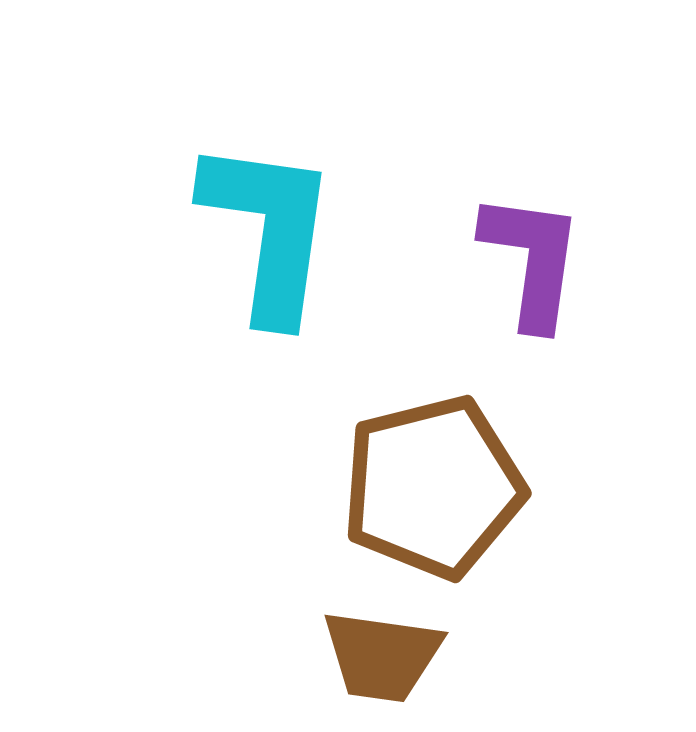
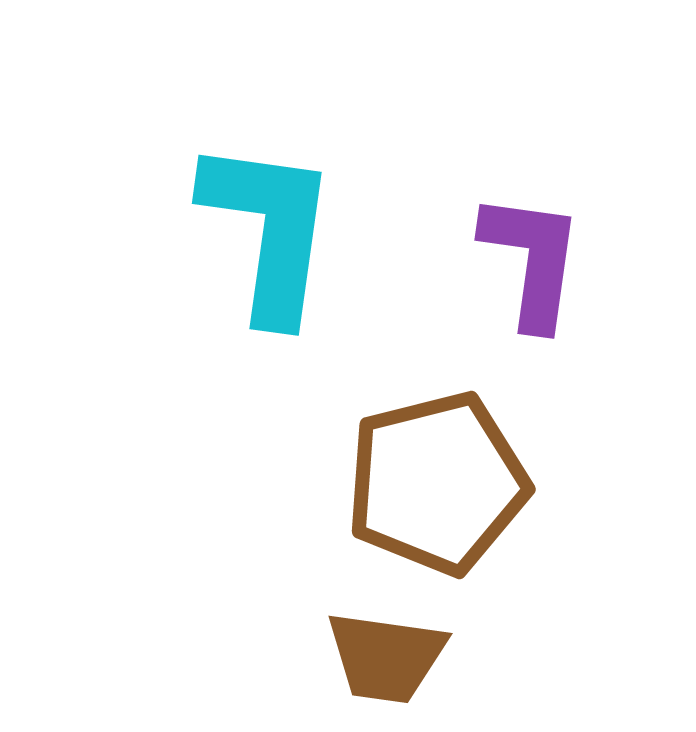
brown pentagon: moved 4 px right, 4 px up
brown trapezoid: moved 4 px right, 1 px down
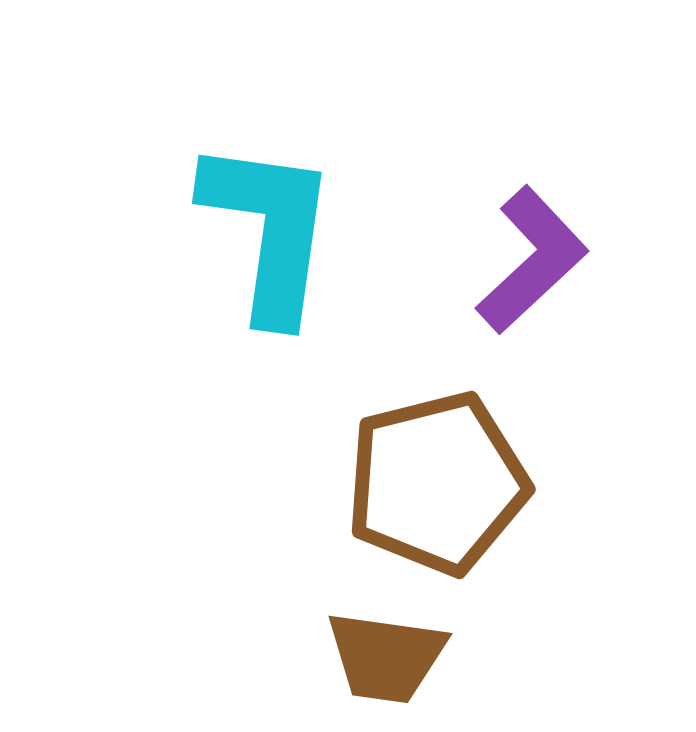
purple L-shape: rotated 39 degrees clockwise
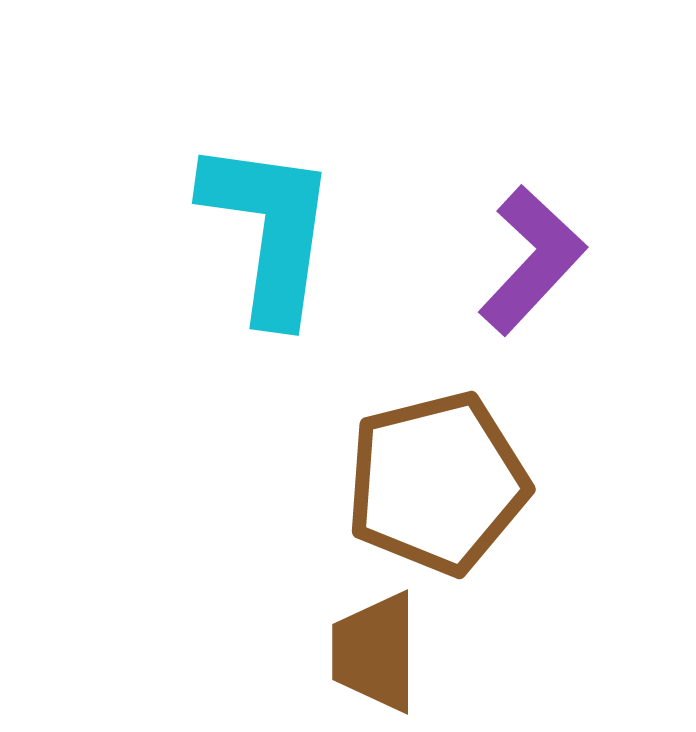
purple L-shape: rotated 4 degrees counterclockwise
brown trapezoid: moved 11 px left, 5 px up; rotated 82 degrees clockwise
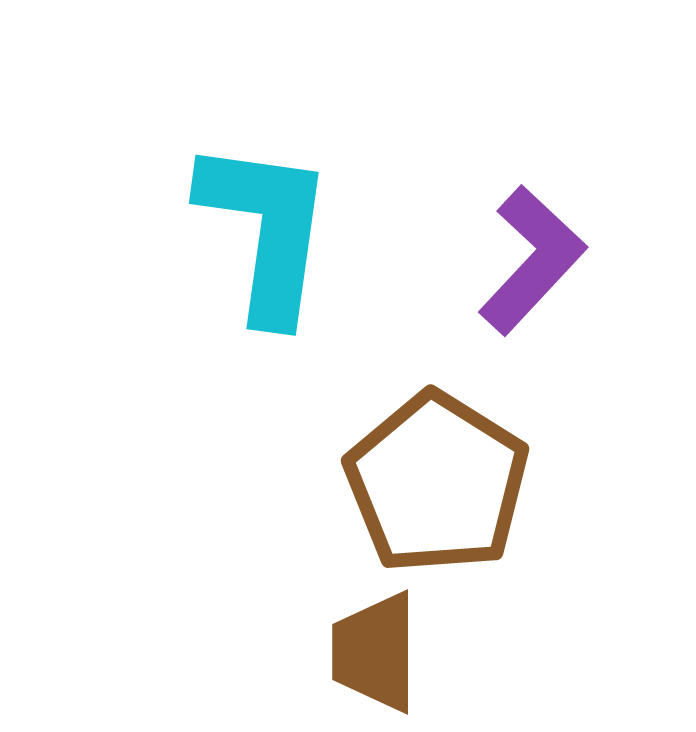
cyan L-shape: moved 3 px left
brown pentagon: rotated 26 degrees counterclockwise
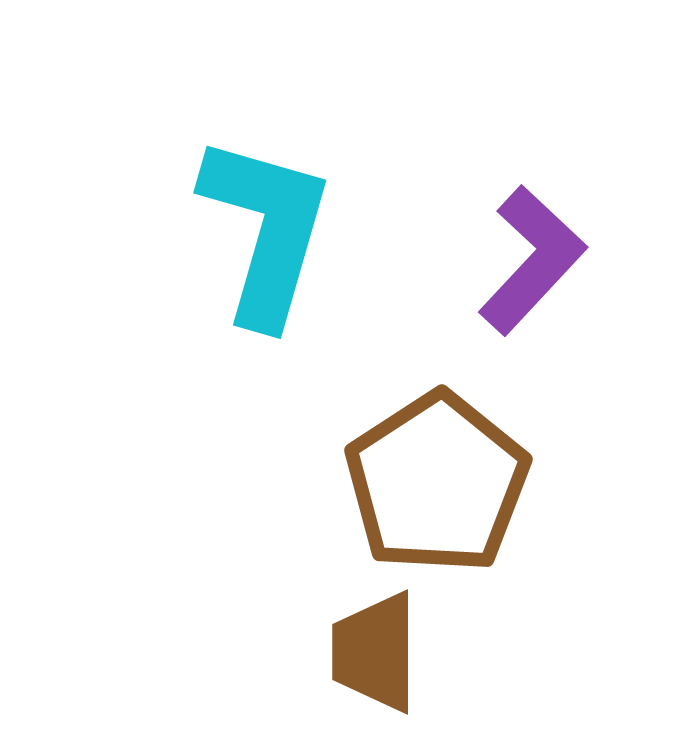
cyan L-shape: rotated 8 degrees clockwise
brown pentagon: rotated 7 degrees clockwise
